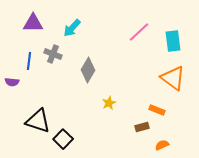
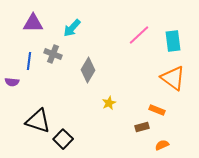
pink line: moved 3 px down
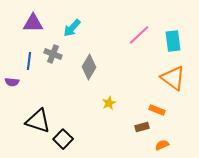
gray diamond: moved 1 px right, 3 px up
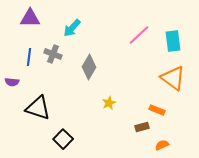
purple triangle: moved 3 px left, 5 px up
blue line: moved 4 px up
black triangle: moved 13 px up
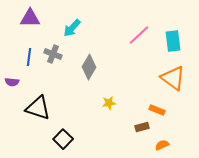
yellow star: rotated 16 degrees clockwise
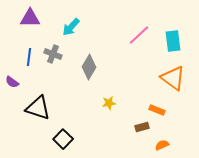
cyan arrow: moved 1 px left, 1 px up
purple semicircle: rotated 32 degrees clockwise
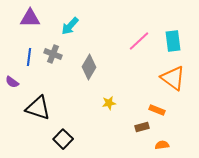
cyan arrow: moved 1 px left, 1 px up
pink line: moved 6 px down
orange semicircle: rotated 16 degrees clockwise
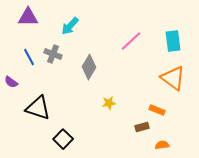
purple triangle: moved 2 px left, 1 px up
pink line: moved 8 px left
blue line: rotated 36 degrees counterclockwise
purple semicircle: moved 1 px left
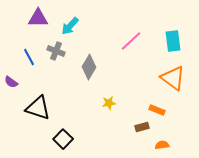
purple triangle: moved 10 px right, 1 px down
gray cross: moved 3 px right, 3 px up
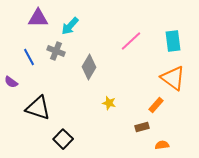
yellow star: rotated 24 degrees clockwise
orange rectangle: moved 1 px left, 5 px up; rotated 70 degrees counterclockwise
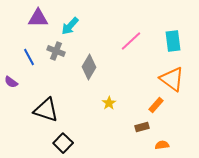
orange triangle: moved 1 px left, 1 px down
yellow star: rotated 24 degrees clockwise
black triangle: moved 8 px right, 2 px down
black square: moved 4 px down
